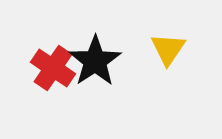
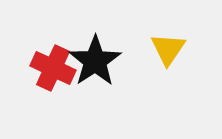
red cross: rotated 9 degrees counterclockwise
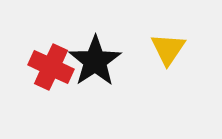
red cross: moved 2 px left, 1 px up
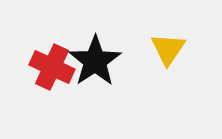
red cross: moved 1 px right
